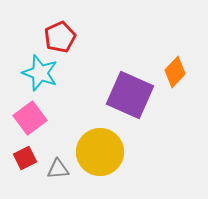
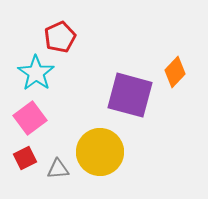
cyan star: moved 4 px left; rotated 15 degrees clockwise
purple square: rotated 9 degrees counterclockwise
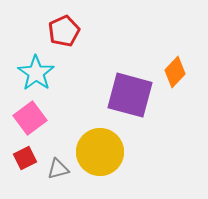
red pentagon: moved 4 px right, 6 px up
gray triangle: rotated 10 degrees counterclockwise
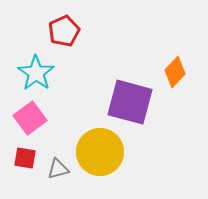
purple square: moved 7 px down
red square: rotated 35 degrees clockwise
